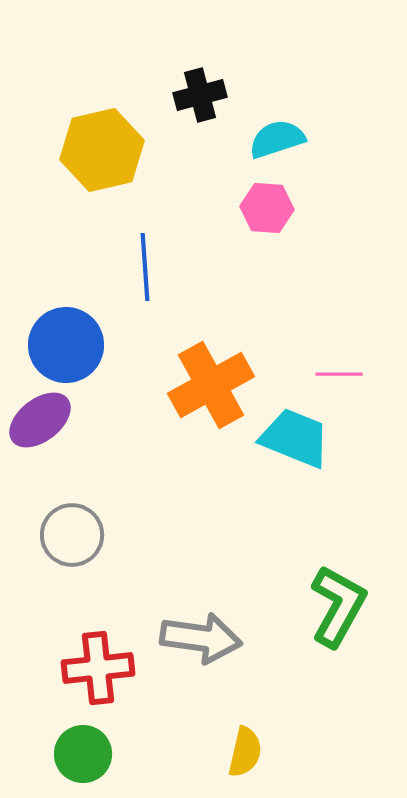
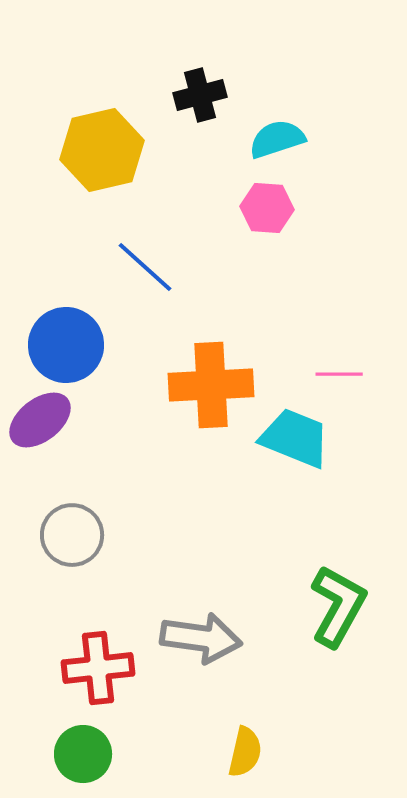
blue line: rotated 44 degrees counterclockwise
orange cross: rotated 26 degrees clockwise
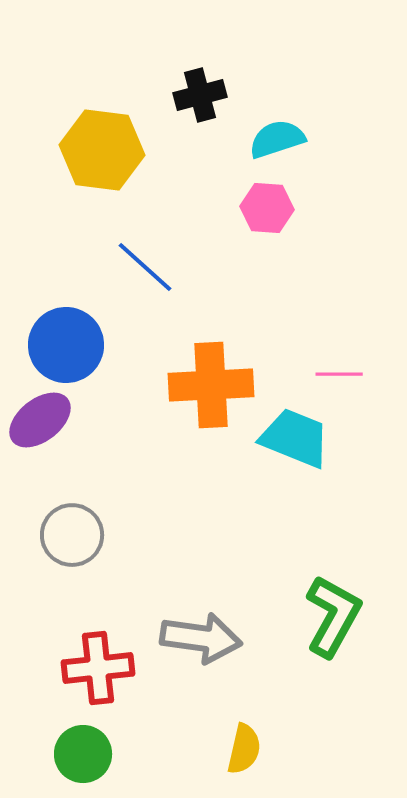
yellow hexagon: rotated 20 degrees clockwise
green L-shape: moved 5 px left, 10 px down
yellow semicircle: moved 1 px left, 3 px up
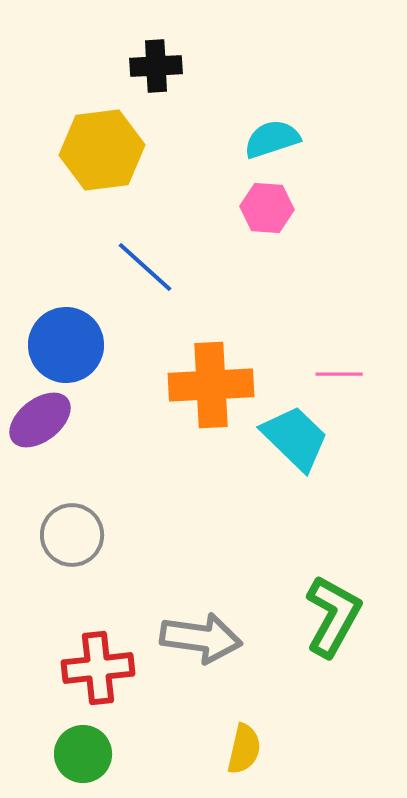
black cross: moved 44 px left, 29 px up; rotated 12 degrees clockwise
cyan semicircle: moved 5 px left
yellow hexagon: rotated 14 degrees counterclockwise
cyan trapezoid: rotated 22 degrees clockwise
